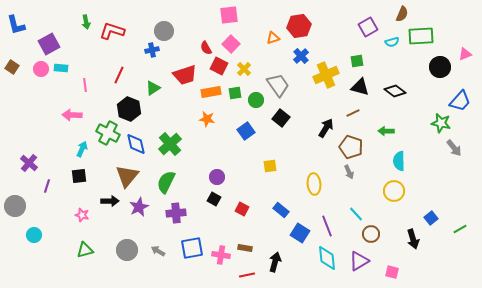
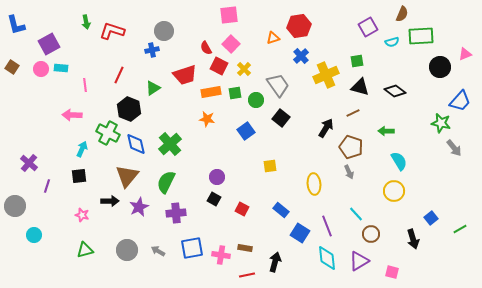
cyan semicircle at (399, 161): rotated 150 degrees clockwise
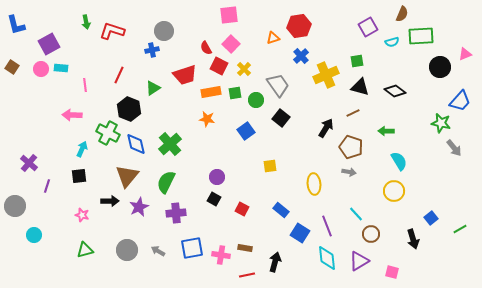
gray arrow at (349, 172): rotated 56 degrees counterclockwise
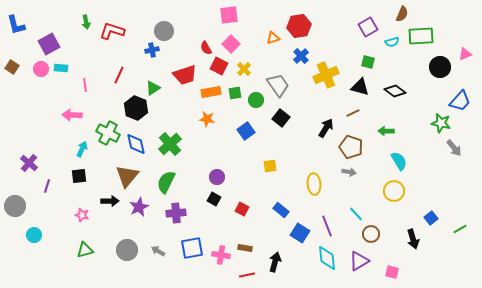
green square at (357, 61): moved 11 px right, 1 px down; rotated 24 degrees clockwise
black hexagon at (129, 109): moved 7 px right, 1 px up
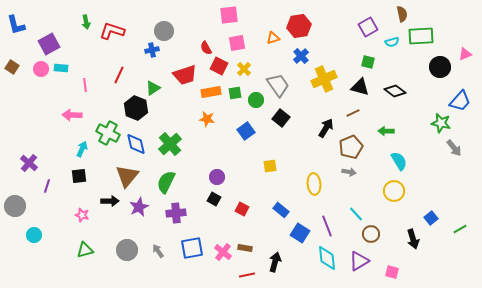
brown semicircle at (402, 14): rotated 35 degrees counterclockwise
pink square at (231, 44): moved 6 px right, 1 px up; rotated 36 degrees clockwise
yellow cross at (326, 75): moved 2 px left, 4 px down
brown pentagon at (351, 147): rotated 30 degrees clockwise
gray arrow at (158, 251): rotated 24 degrees clockwise
pink cross at (221, 255): moved 2 px right, 3 px up; rotated 30 degrees clockwise
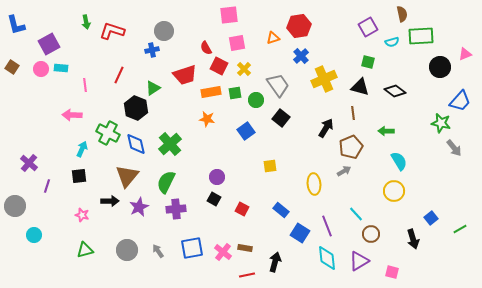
brown line at (353, 113): rotated 72 degrees counterclockwise
gray arrow at (349, 172): moved 5 px left, 1 px up; rotated 40 degrees counterclockwise
purple cross at (176, 213): moved 4 px up
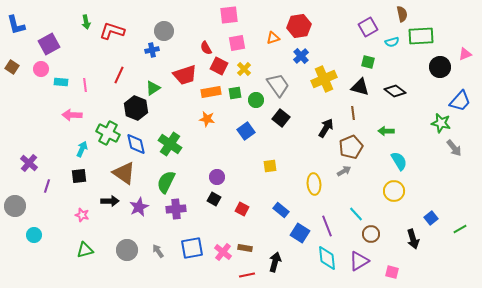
cyan rectangle at (61, 68): moved 14 px down
green cross at (170, 144): rotated 15 degrees counterclockwise
brown triangle at (127, 176): moved 3 px left, 3 px up; rotated 35 degrees counterclockwise
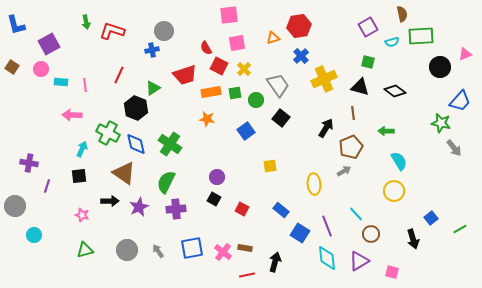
purple cross at (29, 163): rotated 30 degrees counterclockwise
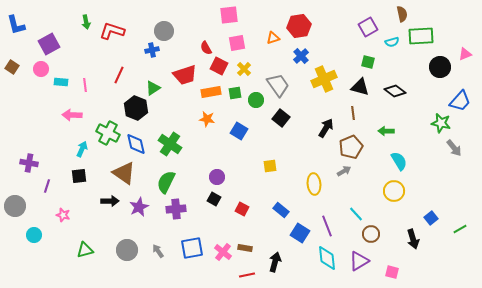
blue square at (246, 131): moved 7 px left; rotated 24 degrees counterclockwise
pink star at (82, 215): moved 19 px left
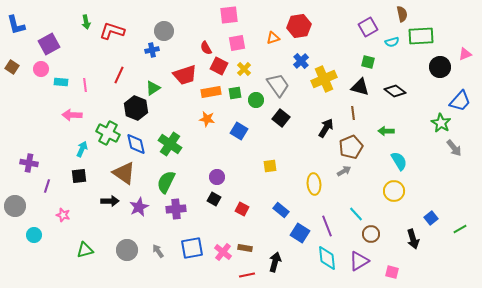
blue cross at (301, 56): moved 5 px down
green star at (441, 123): rotated 18 degrees clockwise
